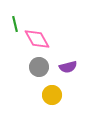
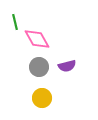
green line: moved 2 px up
purple semicircle: moved 1 px left, 1 px up
yellow circle: moved 10 px left, 3 px down
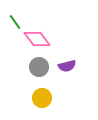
green line: rotated 21 degrees counterclockwise
pink diamond: rotated 8 degrees counterclockwise
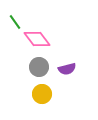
purple semicircle: moved 3 px down
yellow circle: moved 4 px up
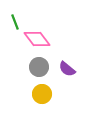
green line: rotated 14 degrees clockwise
purple semicircle: rotated 54 degrees clockwise
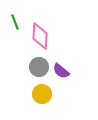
pink diamond: moved 3 px right, 3 px up; rotated 40 degrees clockwise
purple semicircle: moved 6 px left, 2 px down
